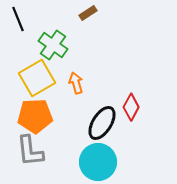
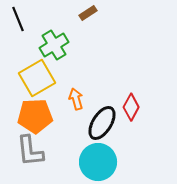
green cross: moved 1 px right; rotated 24 degrees clockwise
orange arrow: moved 16 px down
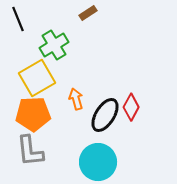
orange pentagon: moved 2 px left, 2 px up
black ellipse: moved 3 px right, 8 px up
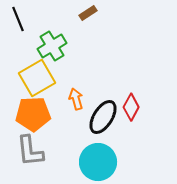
green cross: moved 2 px left, 1 px down
black ellipse: moved 2 px left, 2 px down
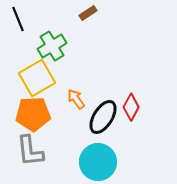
orange arrow: rotated 20 degrees counterclockwise
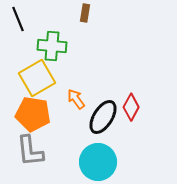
brown rectangle: moved 3 px left; rotated 48 degrees counterclockwise
green cross: rotated 36 degrees clockwise
orange pentagon: rotated 12 degrees clockwise
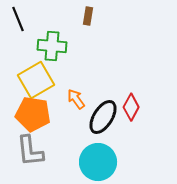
brown rectangle: moved 3 px right, 3 px down
yellow square: moved 1 px left, 2 px down
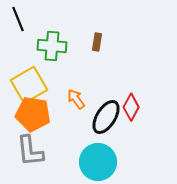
brown rectangle: moved 9 px right, 26 px down
yellow square: moved 7 px left, 5 px down
black ellipse: moved 3 px right
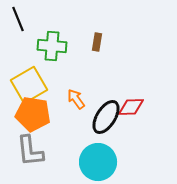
red diamond: rotated 60 degrees clockwise
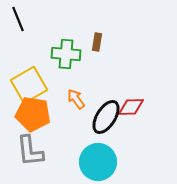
green cross: moved 14 px right, 8 px down
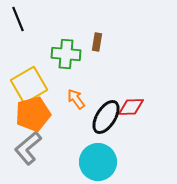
orange pentagon: rotated 24 degrees counterclockwise
gray L-shape: moved 2 px left, 3 px up; rotated 56 degrees clockwise
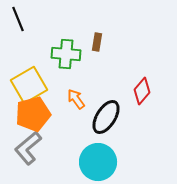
red diamond: moved 11 px right, 16 px up; rotated 48 degrees counterclockwise
